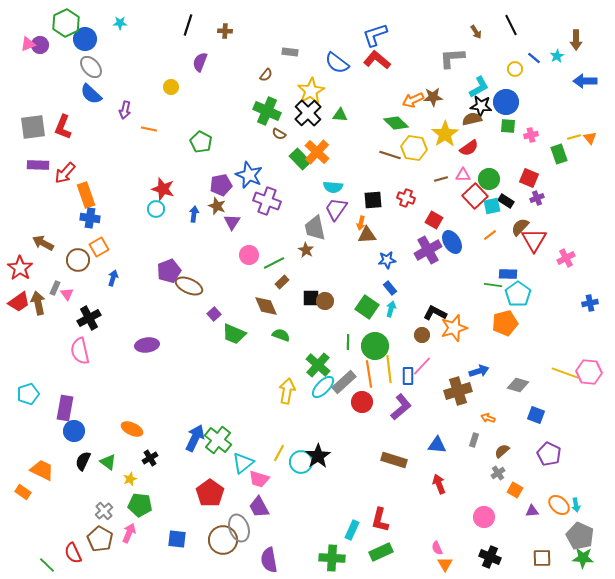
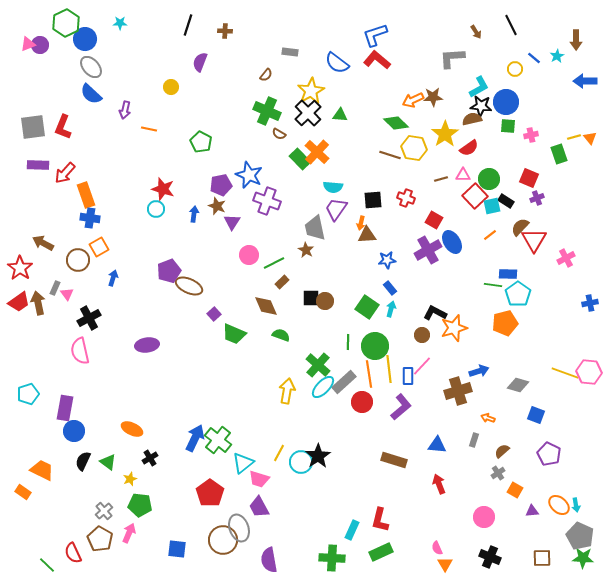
blue square at (177, 539): moved 10 px down
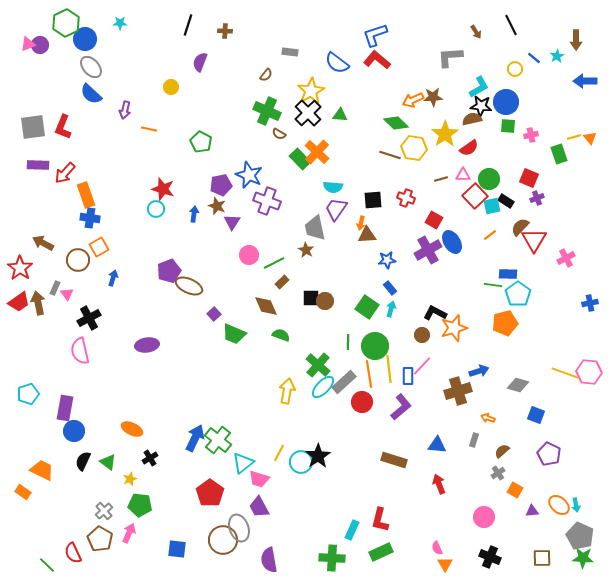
gray L-shape at (452, 58): moved 2 px left, 1 px up
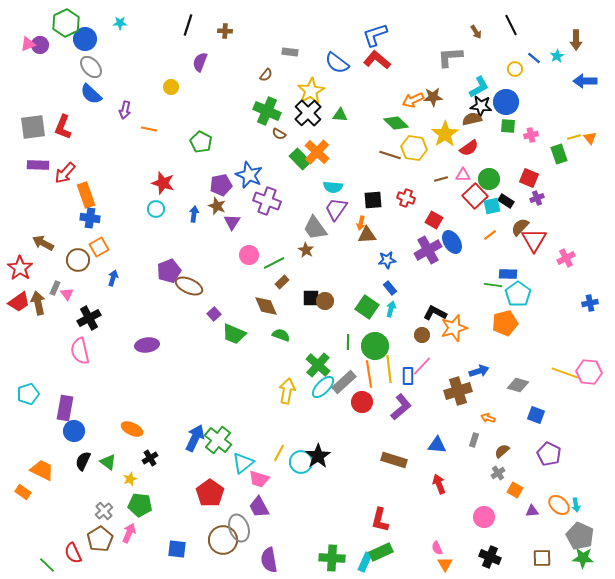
red star at (163, 189): moved 6 px up
gray trapezoid at (315, 228): rotated 24 degrees counterclockwise
cyan rectangle at (352, 530): moved 13 px right, 32 px down
brown pentagon at (100, 539): rotated 10 degrees clockwise
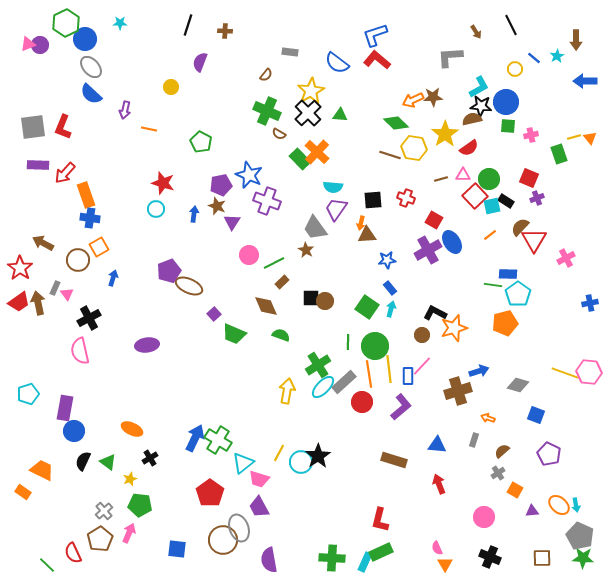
green cross at (318, 365): rotated 15 degrees clockwise
green cross at (218, 440): rotated 8 degrees counterclockwise
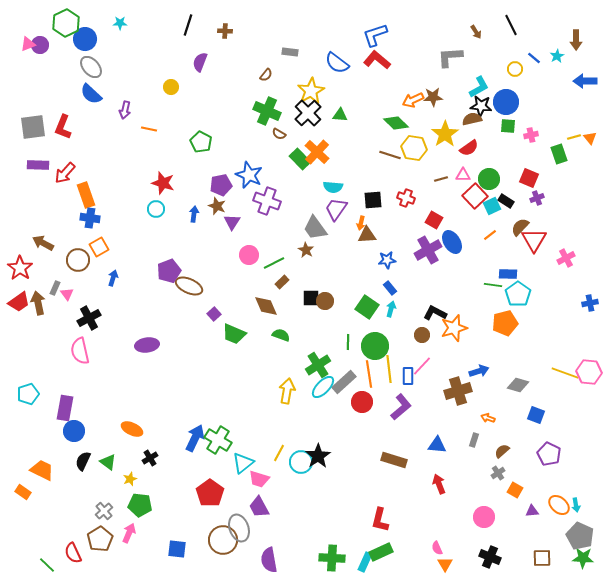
cyan square at (492, 206): rotated 12 degrees counterclockwise
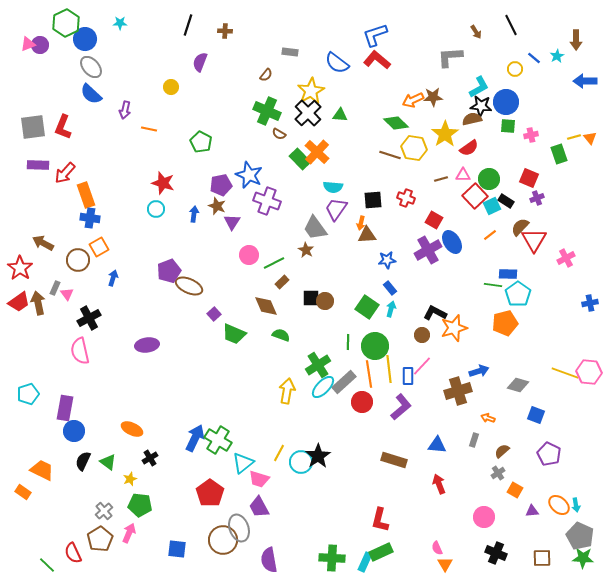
black cross at (490, 557): moved 6 px right, 4 px up
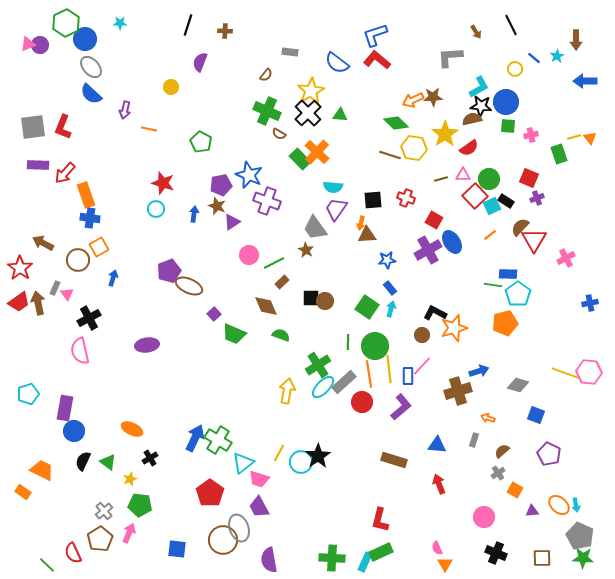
purple triangle at (232, 222): rotated 24 degrees clockwise
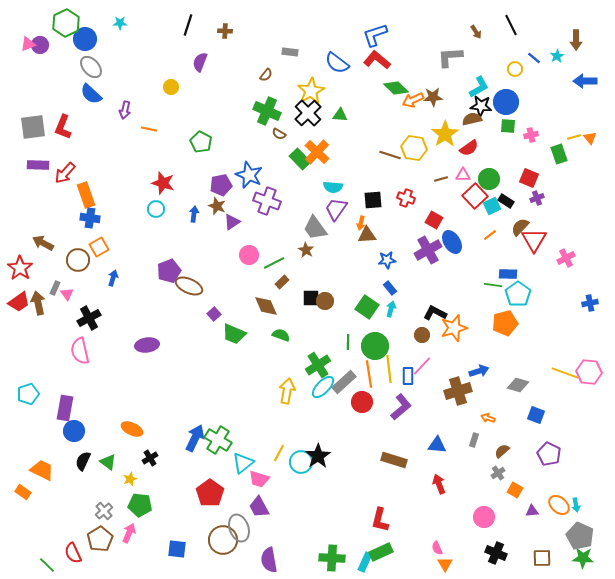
green diamond at (396, 123): moved 35 px up
